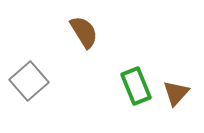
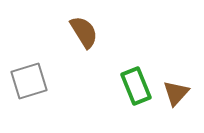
gray square: rotated 24 degrees clockwise
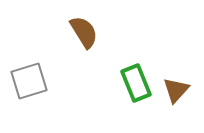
green rectangle: moved 3 px up
brown triangle: moved 3 px up
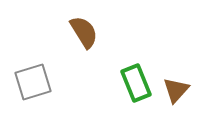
gray square: moved 4 px right, 1 px down
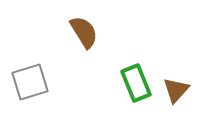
gray square: moved 3 px left
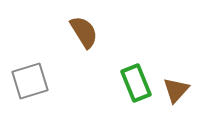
gray square: moved 1 px up
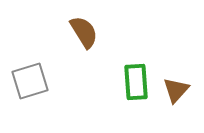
green rectangle: moved 1 px up; rotated 18 degrees clockwise
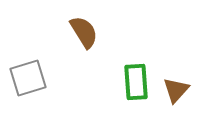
gray square: moved 2 px left, 3 px up
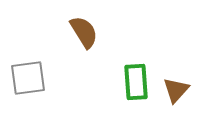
gray square: rotated 9 degrees clockwise
